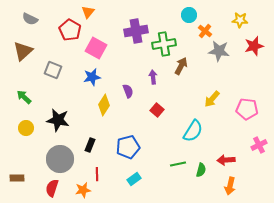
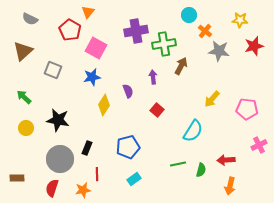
black rectangle: moved 3 px left, 3 px down
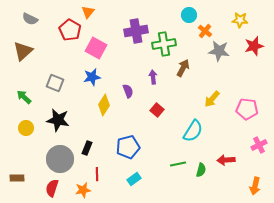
brown arrow: moved 2 px right, 2 px down
gray square: moved 2 px right, 13 px down
orange arrow: moved 25 px right
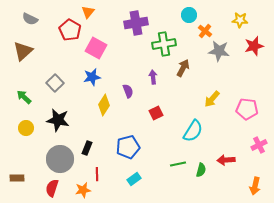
purple cross: moved 8 px up
gray square: rotated 24 degrees clockwise
red square: moved 1 px left, 3 px down; rotated 24 degrees clockwise
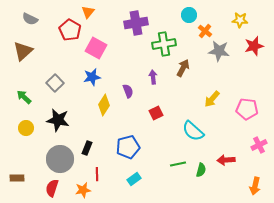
cyan semicircle: rotated 100 degrees clockwise
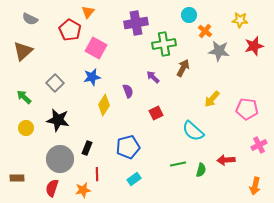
purple arrow: rotated 40 degrees counterclockwise
